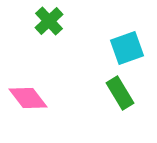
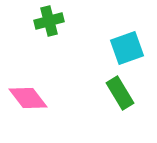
green cross: rotated 28 degrees clockwise
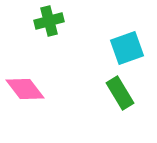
pink diamond: moved 3 px left, 9 px up
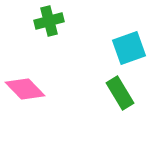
cyan square: moved 2 px right
pink diamond: rotated 6 degrees counterclockwise
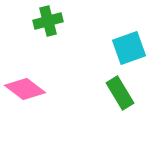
green cross: moved 1 px left
pink diamond: rotated 9 degrees counterclockwise
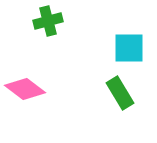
cyan square: rotated 20 degrees clockwise
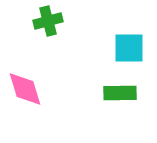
pink diamond: rotated 36 degrees clockwise
green rectangle: rotated 60 degrees counterclockwise
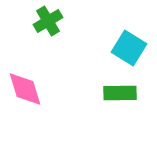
green cross: rotated 16 degrees counterclockwise
cyan square: rotated 32 degrees clockwise
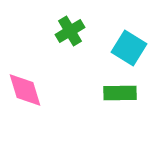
green cross: moved 22 px right, 10 px down
pink diamond: moved 1 px down
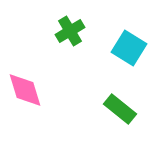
green rectangle: moved 16 px down; rotated 40 degrees clockwise
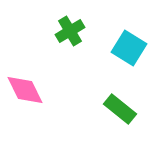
pink diamond: rotated 9 degrees counterclockwise
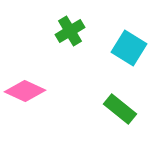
pink diamond: moved 1 px down; rotated 39 degrees counterclockwise
